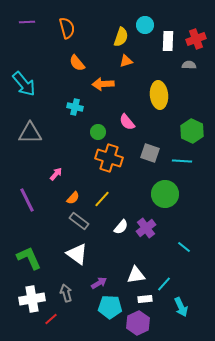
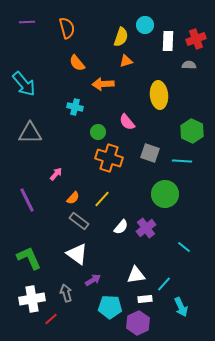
purple arrow at (99, 283): moved 6 px left, 3 px up
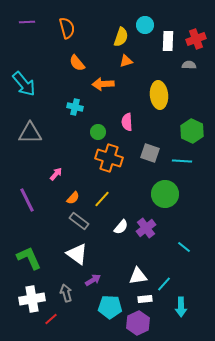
pink semicircle at (127, 122): rotated 36 degrees clockwise
white triangle at (136, 275): moved 2 px right, 1 px down
cyan arrow at (181, 307): rotated 24 degrees clockwise
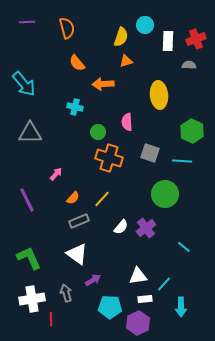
gray rectangle at (79, 221): rotated 60 degrees counterclockwise
red line at (51, 319): rotated 48 degrees counterclockwise
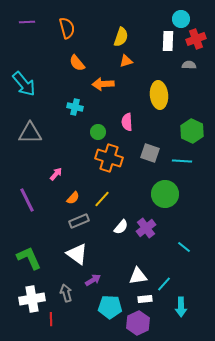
cyan circle at (145, 25): moved 36 px right, 6 px up
